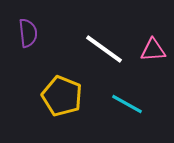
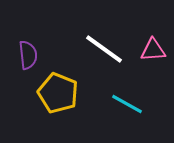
purple semicircle: moved 22 px down
yellow pentagon: moved 4 px left, 3 px up
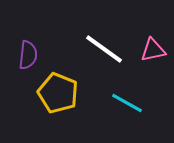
pink triangle: rotated 8 degrees counterclockwise
purple semicircle: rotated 12 degrees clockwise
cyan line: moved 1 px up
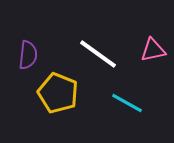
white line: moved 6 px left, 5 px down
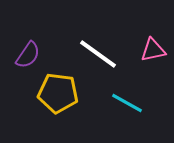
purple semicircle: rotated 28 degrees clockwise
yellow pentagon: rotated 15 degrees counterclockwise
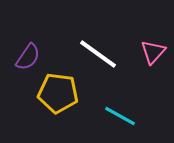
pink triangle: moved 2 px down; rotated 36 degrees counterclockwise
purple semicircle: moved 2 px down
cyan line: moved 7 px left, 13 px down
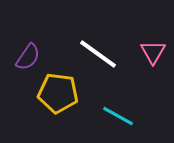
pink triangle: rotated 12 degrees counterclockwise
cyan line: moved 2 px left
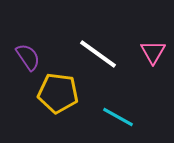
purple semicircle: rotated 68 degrees counterclockwise
cyan line: moved 1 px down
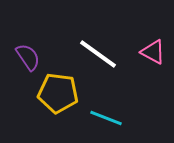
pink triangle: rotated 32 degrees counterclockwise
cyan line: moved 12 px left, 1 px down; rotated 8 degrees counterclockwise
